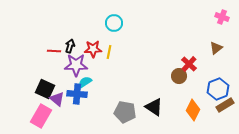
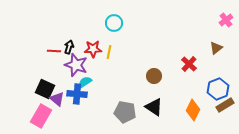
pink cross: moved 4 px right, 3 px down; rotated 32 degrees clockwise
black arrow: moved 1 px left, 1 px down
purple star: rotated 20 degrees clockwise
brown circle: moved 25 px left
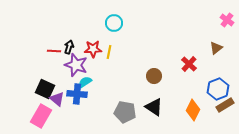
pink cross: moved 1 px right; rotated 16 degrees counterclockwise
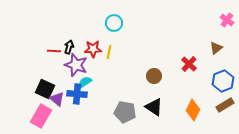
blue hexagon: moved 5 px right, 8 px up
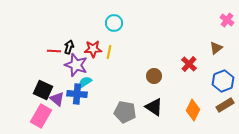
black square: moved 2 px left, 1 px down
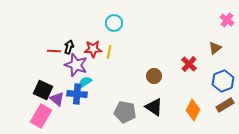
brown triangle: moved 1 px left
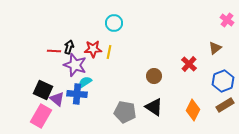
purple star: moved 1 px left
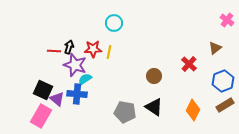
cyan semicircle: moved 3 px up
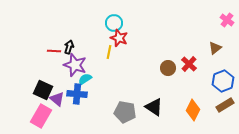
red star: moved 26 px right, 11 px up; rotated 24 degrees clockwise
brown circle: moved 14 px right, 8 px up
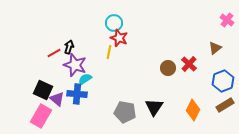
red line: moved 2 px down; rotated 32 degrees counterclockwise
black triangle: rotated 30 degrees clockwise
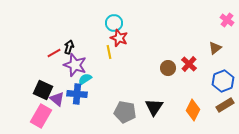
yellow line: rotated 24 degrees counterclockwise
